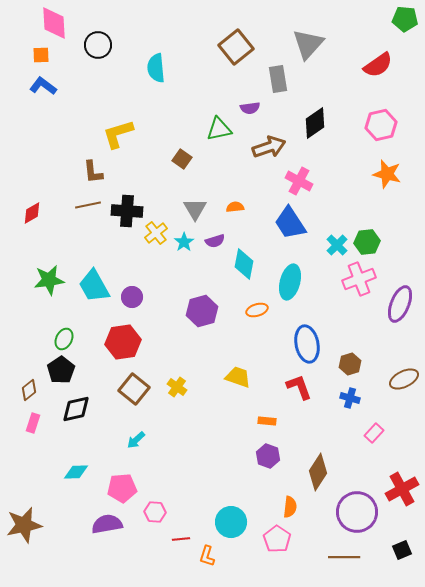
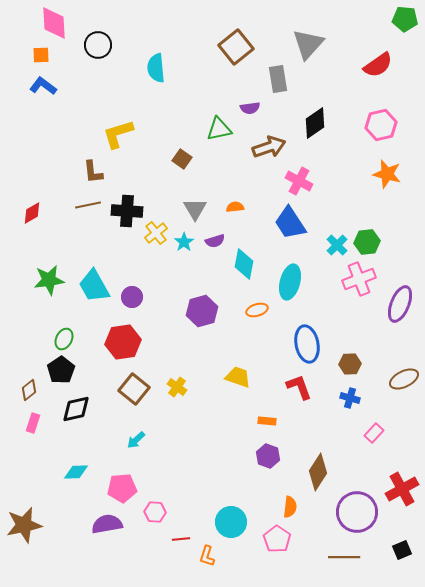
brown hexagon at (350, 364): rotated 15 degrees clockwise
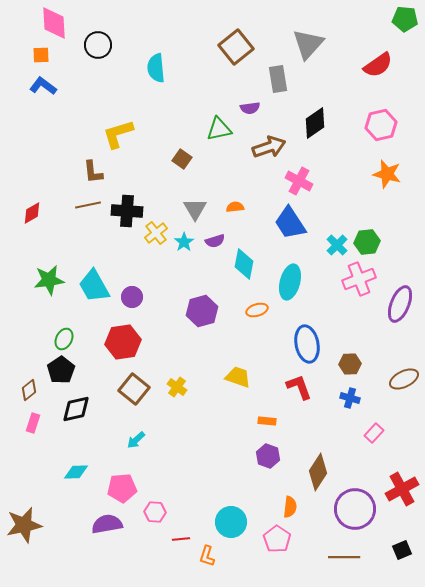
purple circle at (357, 512): moved 2 px left, 3 px up
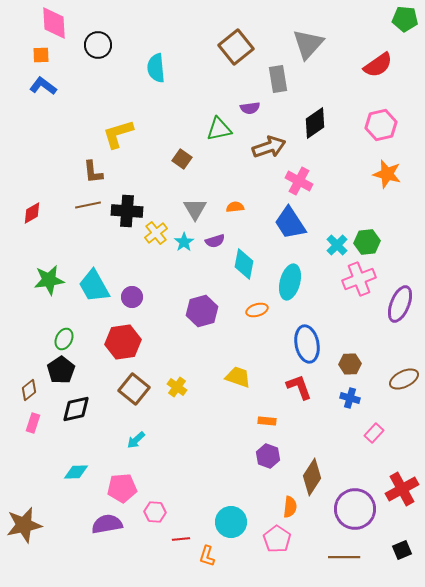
brown diamond at (318, 472): moved 6 px left, 5 px down
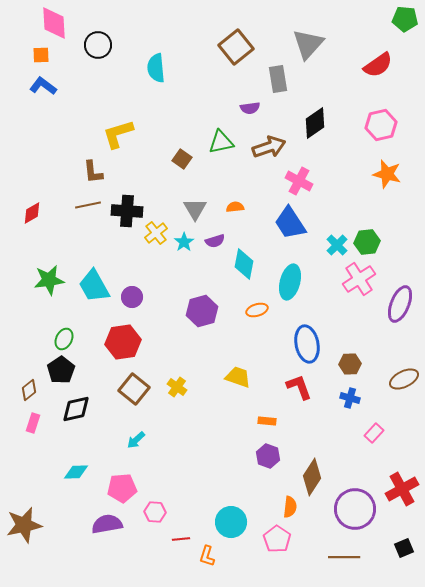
green triangle at (219, 129): moved 2 px right, 13 px down
pink cross at (359, 279): rotated 12 degrees counterclockwise
black square at (402, 550): moved 2 px right, 2 px up
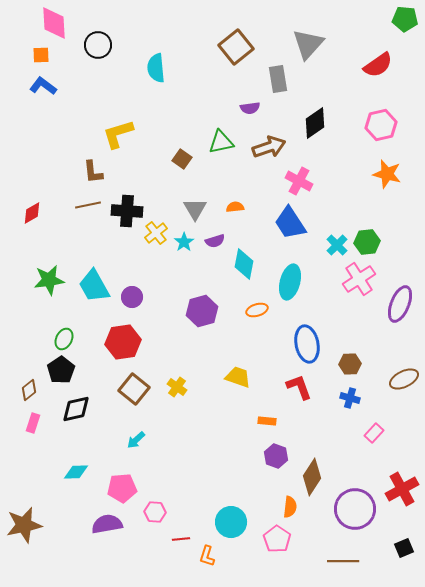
purple hexagon at (268, 456): moved 8 px right
brown line at (344, 557): moved 1 px left, 4 px down
